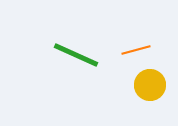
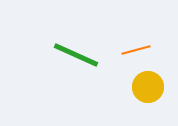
yellow circle: moved 2 px left, 2 px down
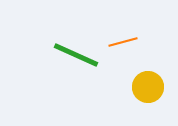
orange line: moved 13 px left, 8 px up
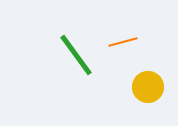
green line: rotated 30 degrees clockwise
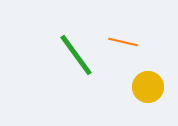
orange line: rotated 28 degrees clockwise
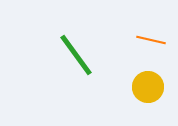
orange line: moved 28 px right, 2 px up
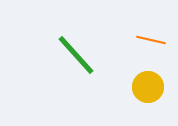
green line: rotated 6 degrees counterclockwise
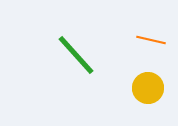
yellow circle: moved 1 px down
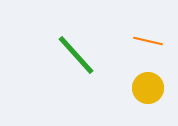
orange line: moved 3 px left, 1 px down
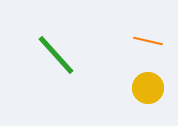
green line: moved 20 px left
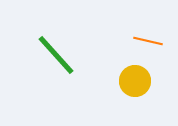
yellow circle: moved 13 px left, 7 px up
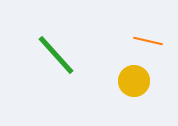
yellow circle: moved 1 px left
